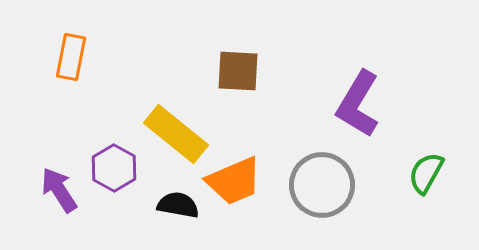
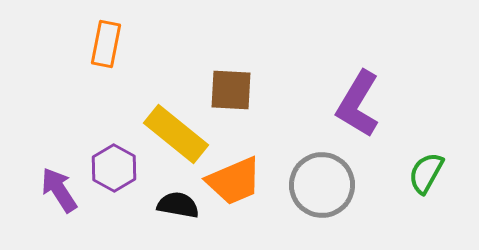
orange rectangle: moved 35 px right, 13 px up
brown square: moved 7 px left, 19 px down
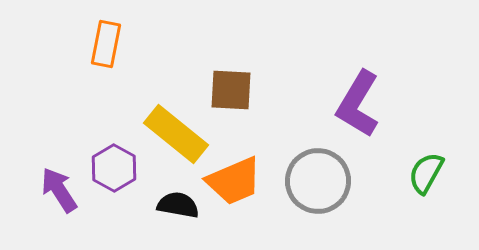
gray circle: moved 4 px left, 4 px up
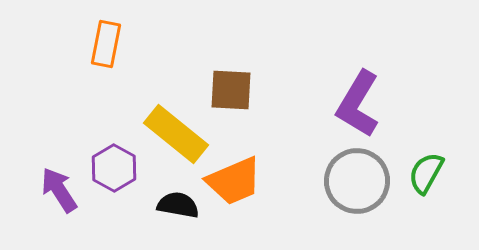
gray circle: moved 39 px right
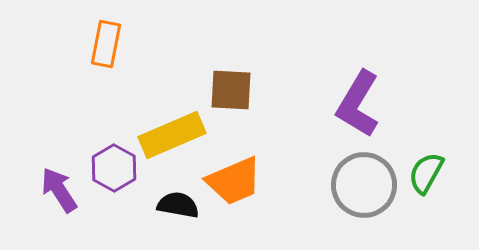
yellow rectangle: moved 4 px left, 1 px down; rotated 62 degrees counterclockwise
gray circle: moved 7 px right, 4 px down
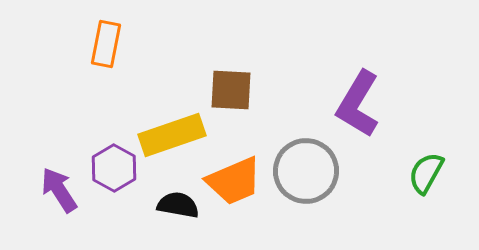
yellow rectangle: rotated 4 degrees clockwise
gray circle: moved 58 px left, 14 px up
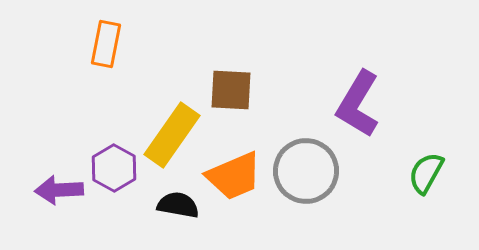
yellow rectangle: rotated 36 degrees counterclockwise
orange trapezoid: moved 5 px up
purple arrow: rotated 60 degrees counterclockwise
